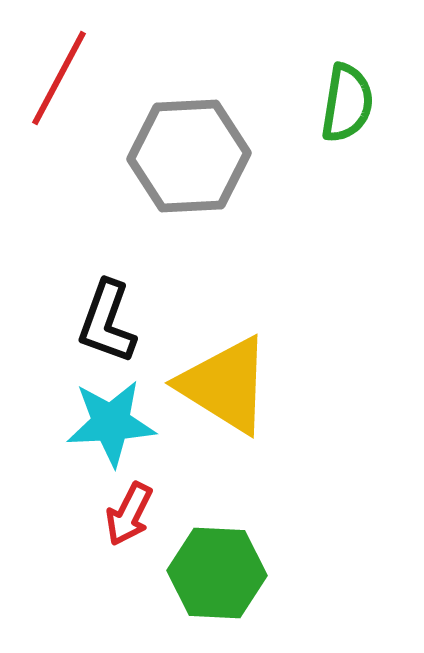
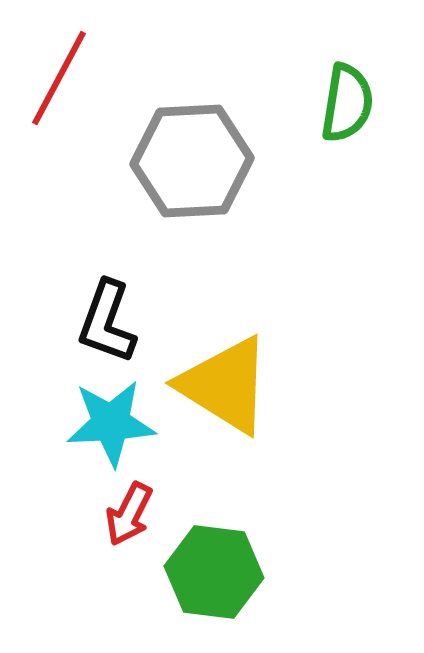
gray hexagon: moved 3 px right, 5 px down
green hexagon: moved 3 px left, 1 px up; rotated 4 degrees clockwise
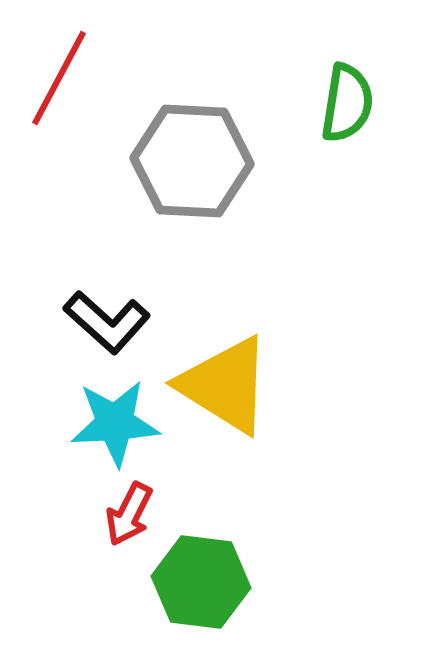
gray hexagon: rotated 6 degrees clockwise
black L-shape: rotated 68 degrees counterclockwise
cyan star: moved 4 px right
green hexagon: moved 13 px left, 10 px down
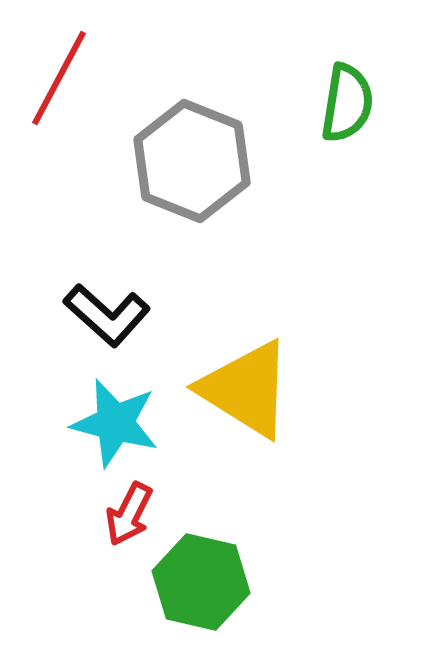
gray hexagon: rotated 19 degrees clockwise
black L-shape: moved 7 px up
yellow triangle: moved 21 px right, 4 px down
cyan star: rotated 18 degrees clockwise
green hexagon: rotated 6 degrees clockwise
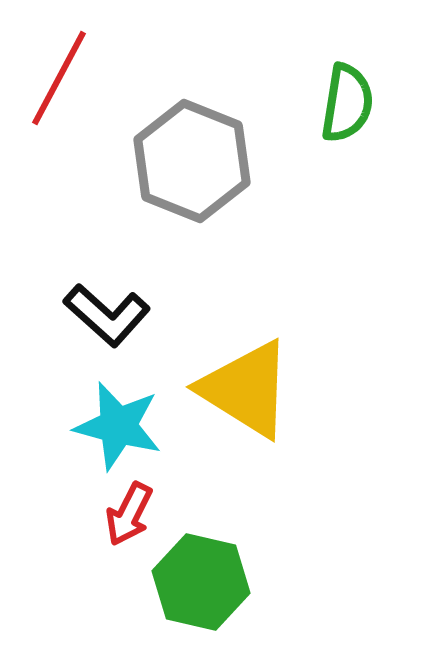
cyan star: moved 3 px right, 3 px down
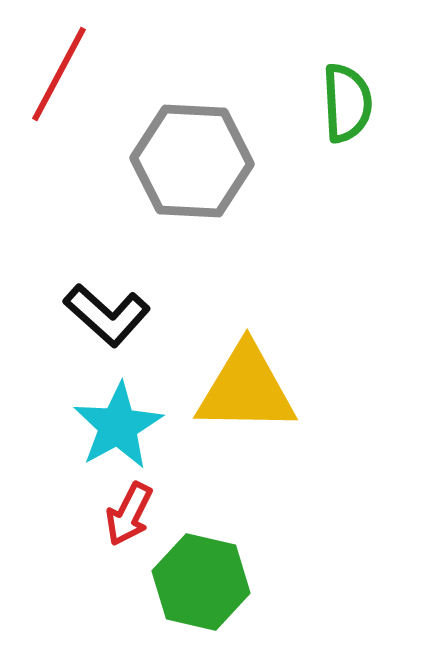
red line: moved 4 px up
green semicircle: rotated 12 degrees counterclockwise
gray hexagon: rotated 19 degrees counterclockwise
yellow triangle: rotated 31 degrees counterclockwise
cyan star: rotated 28 degrees clockwise
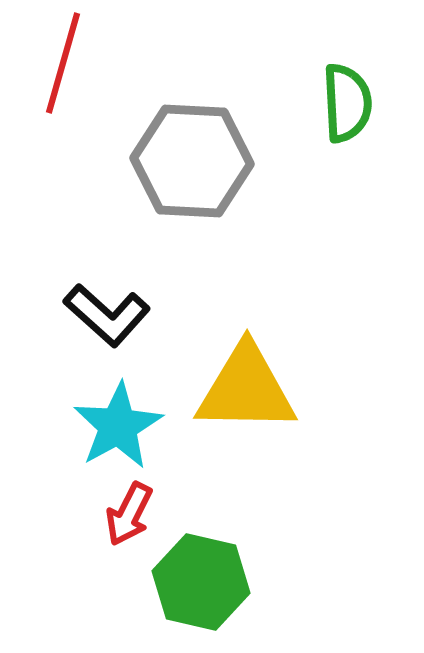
red line: moved 4 px right, 11 px up; rotated 12 degrees counterclockwise
